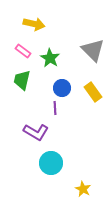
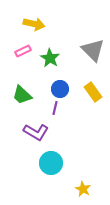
pink rectangle: rotated 63 degrees counterclockwise
green trapezoid: moved 15 px down; rotated 60 degrees counterclockwise
blue circle: moved 2 px left, 1 px down
purple line: rotated 16 degrees clockwise
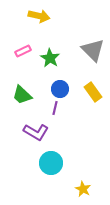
yellow arrow: moved 5 px right, 8 px up
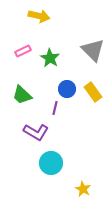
blue circle: moved 7 px right
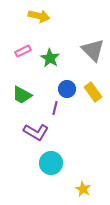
green trapezoid: rotated 15 degrees counterclockwise
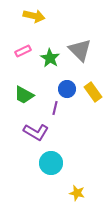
yellow arrow: moved 5 px left
gray triangle: moved 13 px left
green trapezoid: moved 2 px right
yellow star: moved 6 px left, 4 px down; rotated 14 degrees counterclockwise
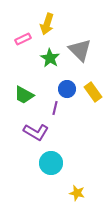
yellow arrow: moved 13 px right, 8 px down; rotated 95 degrees clockwise
pink rectangle: moved 12 px up
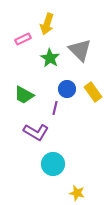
cyan circle: moved 2 px right, 1 px down
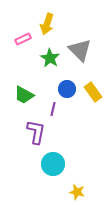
purple line: moved 2 px left, 1 px down
purple L-shape: rotated 110 degrees counterclockwise
yellow star: moved 1 px up
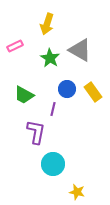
pink rectangle: moved 8 px left, 7 px down
gray triangle: rotated 15 degrees counterclockwise
